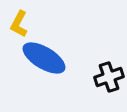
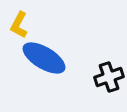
yellow L-shape: moved 1 px down
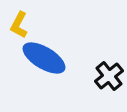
black cross: moved 1 px up; rotated 20 degrees counterclockwise
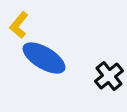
yellow L-shape: rotated 12 degrees clockwise
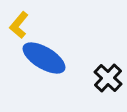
black cross: moved 1 px left, 2 px down; rotated 8 degrees counterclockwise
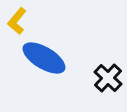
yellow L-shape: moved 2 px left, 4 px up
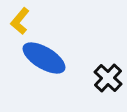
yellow L-shape: moved 3 px right
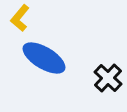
yellow L-shape: moved 3 px up
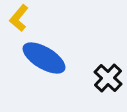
yellow L-shape: moved 1 px left
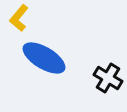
black cross: rotated 12 degrees counterclockwise
